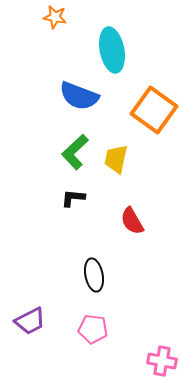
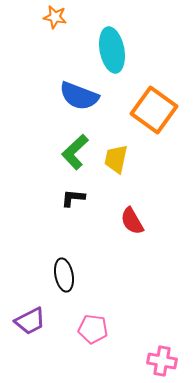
black ellipse: moved 30 px left
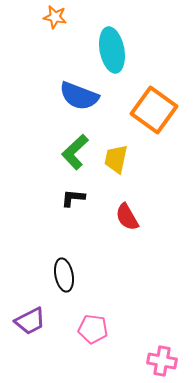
red semicircle: moved 5 px left, 4 px up
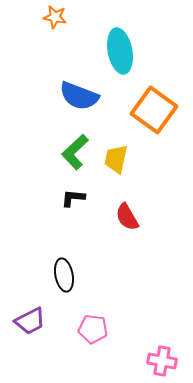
cyan ellipse: moved 8 px right, 1 px down
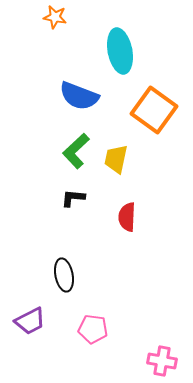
green L-shape: moved 1 px right, 1 px up
red semicircle: rotated 32 degrees clockwise
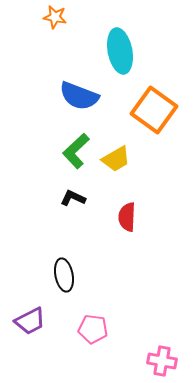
yellow trapezoid: rotated 132 degrees counterclockwise
black L-shape: rotated 20 degrees clockwise
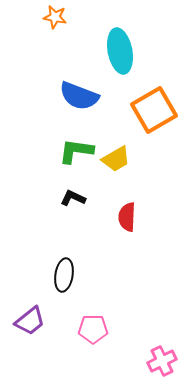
orange square: rotated 24 degrees clockwise
green L-shape: rotated 51 degrees clockwise
black ellipse: rotated 20 degrees clockwise
purple trapezoid: rotated 12 degrees counterclockwise
pink pentagon: rotated 8 degrees counterclockwise
pink cross: rotated 36 degrees counterclockwise
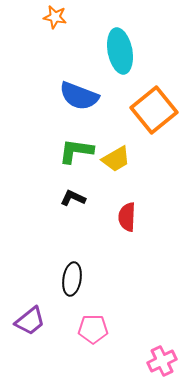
orange square: rotated 9 degrees counterclockwise
black ellipse: moved 8 px right, 4 px down
